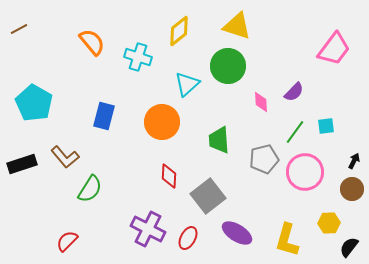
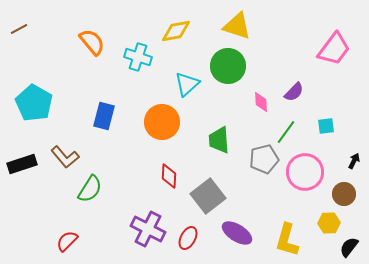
yellow diamond: moved 3 px left; rotated 28 degrees clockwise
green line: moved 9 px left
brown circle: moved 8 px left, 5 px down
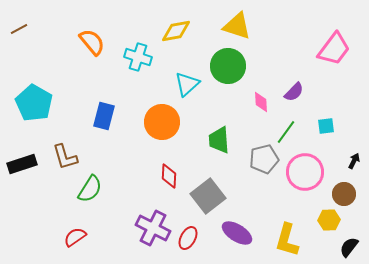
brown L-shape: rotated 24 degrees clockwise
yellow hexagon: moved 3 px up
purple cross: moved 5 px right, 1 px up
red semicircle: moved 8 px right, 4 px up; rotated 10 degrees clockwise
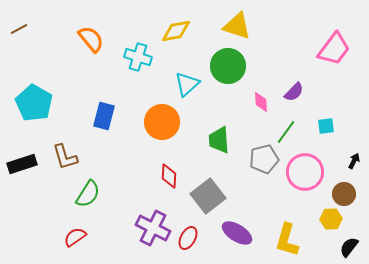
orange semicircle: moved 1 px left, 3 px up
green semicircle: moved 2 px left, 5 px down
yellow hexagon: moved 2 px right, 1 px up
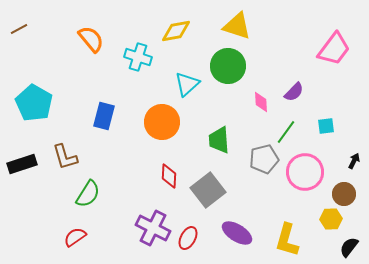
gray square: moved 6 px up
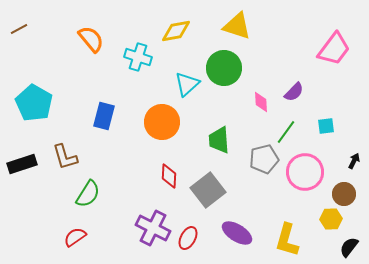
green circle: moved 4 px left, 2 px down
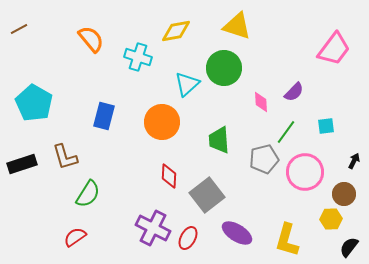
gray square: moved 1 px left, 5 px down
